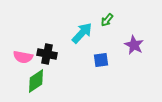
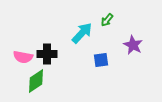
purple star: moved 1 px left
black cross: rotated 12 degrees counterclockwise
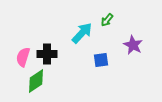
pink semicircle: rotated 96 degrees clockwise
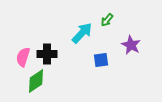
purple star: moved 2 px left
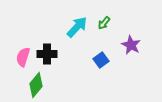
green arrow: moved 3 px left, 3 px down
cyan arrow: moved 5 px left, 6 px up
blue square: rotated 28 degrees counterclockwise
green diamond: moved 4 px down; rotated 15 degrees counterclockwise
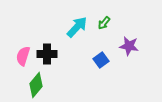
purple star: moved 2 px left, 1 px down; rotated 18 degrees counterclockwise
pink semicircle: moved 1 px up
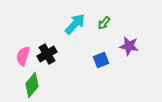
cyan arrow: moved 2 px left, 3 px up
black cross: rotated 30 degrees counterclockwise
blue square: rotated 14 degrees clockwise
green diamond: moved 4 px left
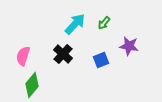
black cross: moved 16 px right; rotated 18 degrees counterclockwise
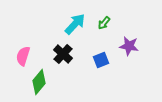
green diamond: moved 7 px right, 3 px up
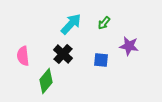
cyan arrow: moved 4 px left
pink semicircle: rotated 24 degrees counterclockwise
blue square: rotated 28 degrees clockwise
green diamond: moved 7 px right, 1 px up
